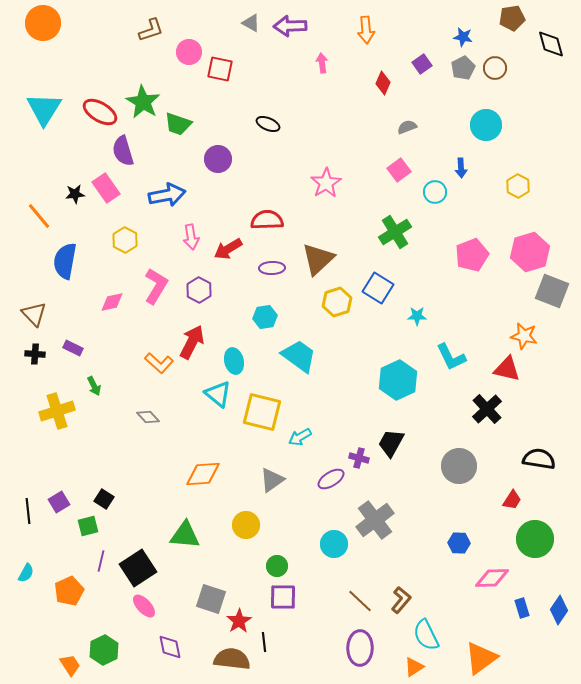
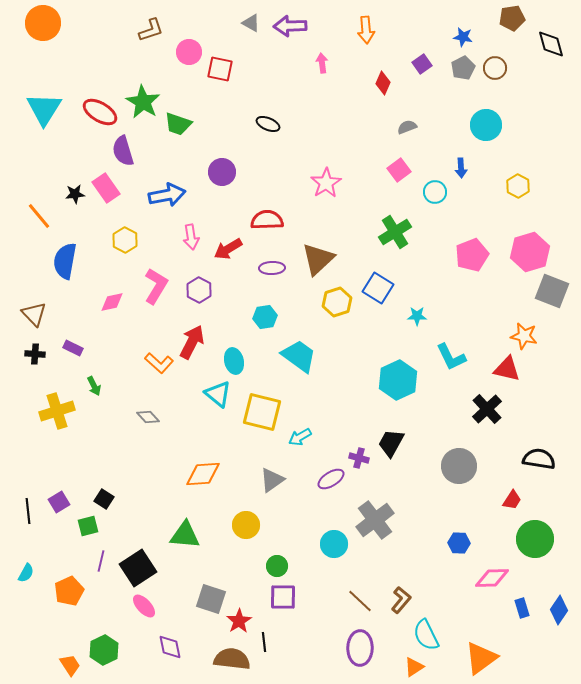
purple circle at (218, 159): moved 4 px right, 13 px down
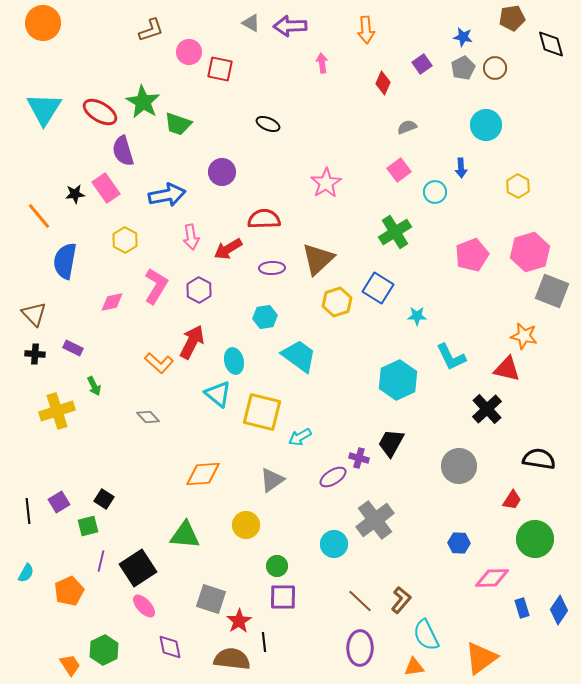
red semicircle at (267, 220): moved 3 px left, 1 px up
purple ellipse at (331, 479): moved 2 px right, 2 px up
orange triangle at (414, 667): rotated 25 degrees clockwise
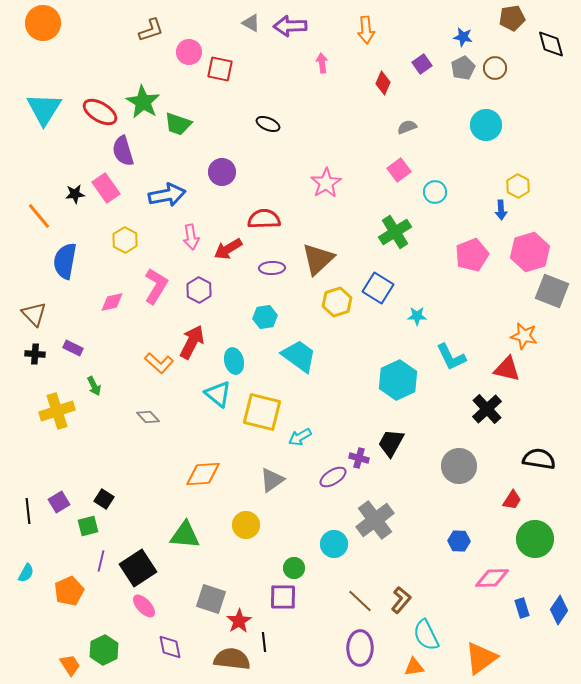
blue arrow at (461, 168): moved 40 px right, 42 px down
blue hexagon at (459, 543): moved 2 px up
green circle at (277, 566): moved 17 px right, 2 px down
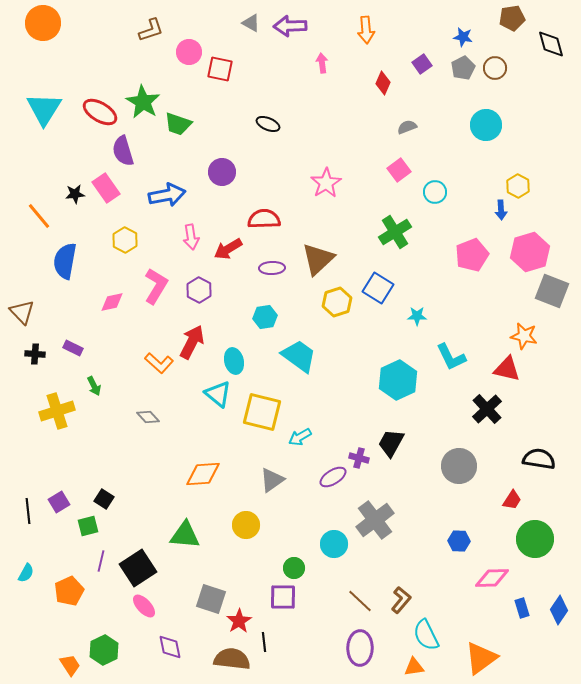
brown triangle at (34, 314): moved 12 px left, 2 px up
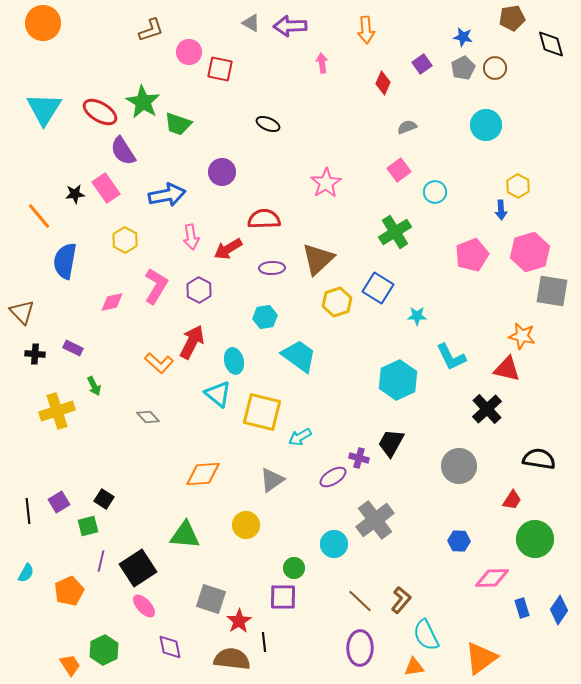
purple semicircle at (123, 151): rotated 16 degrees counterclockwise
gray square at (552, 291): rotated 12 degrees counterclockwise
orange star at (524, 336): moved 2 px left
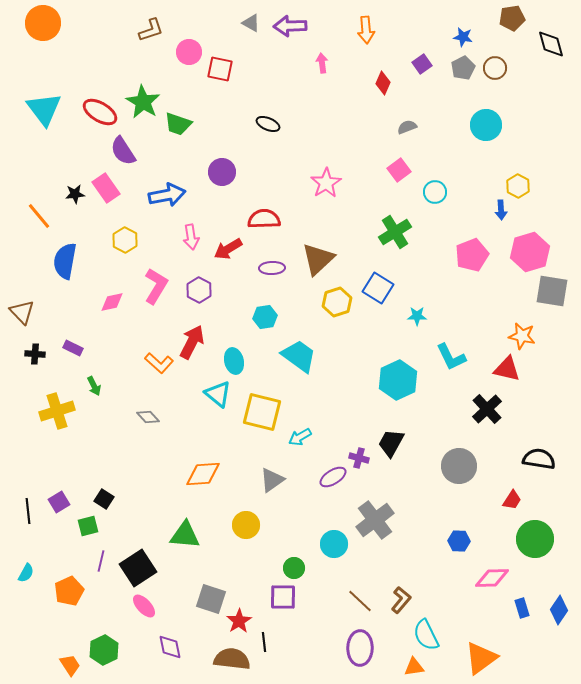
cyan triangle at (44, 109): rotated 9 degrees counterclockwise
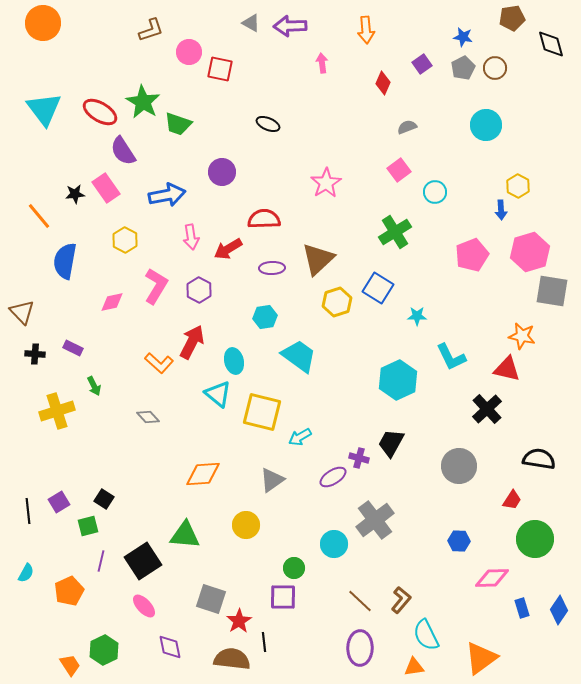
black square at (138, 568): moved 5 px right, 7 px up
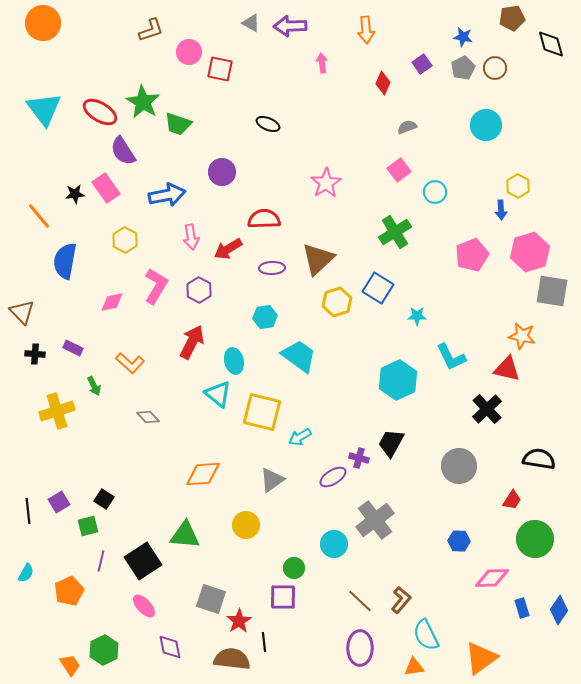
orange L-shape at (159, 363): moved 29 px left
